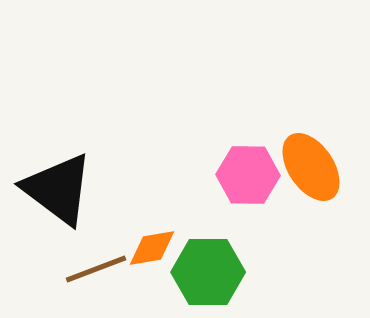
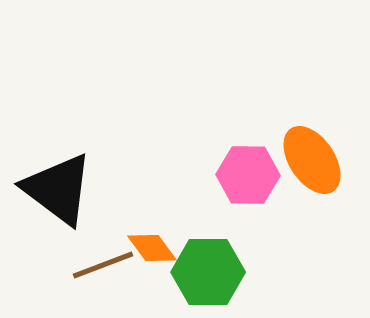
orange ellipse: moved 1 px right, 7 px up
orange diamond: rotated 63 degrees clockwise
brown line: moved 7 px right, 4 px up
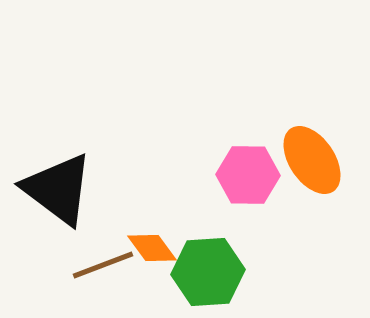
green hexagon: rotated 4 degrees counterclockwise
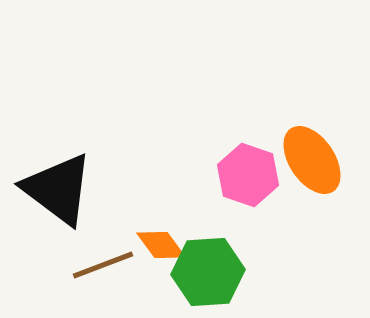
pink hexagon: rotated 18 degrees clockwise
orange diamond: moved 9 px right, 3 px up
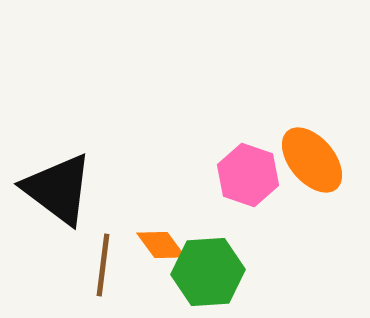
orange ellipse: rotated 6 degrees counterclockwise
brown line: rotated 62 degrees counterclockwise
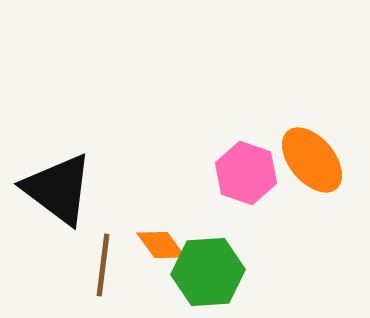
pink hexagon: moved 2 px left, 2 px up
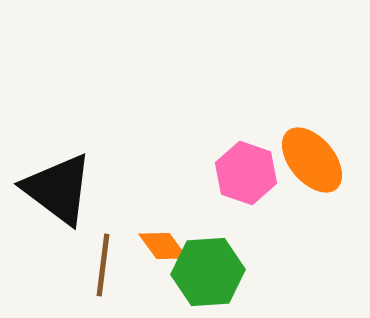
orange diamond: moved 2 px right, 1 px down
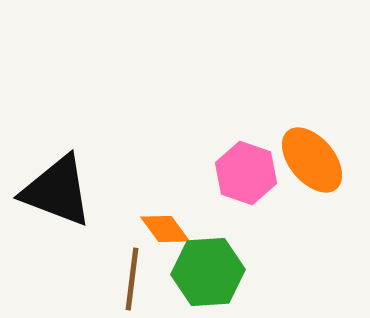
black triangle: moved 1 px left, 2 px down; rotated 16 degrees counterclockwise
orange diamond: moved 2 px right, 17 px up
brown line: moved 29 px right, 14 px down
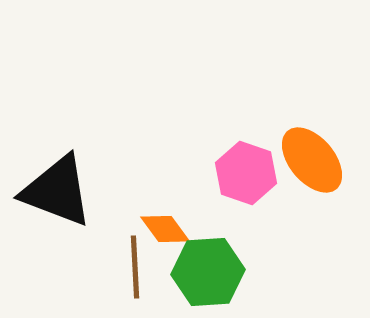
brown line: moved 3 px right, 12 px up; rotated 10 degrees counterclockwise
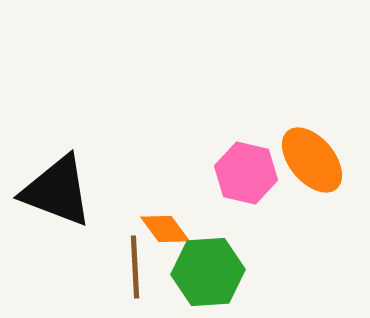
pink hexagon: rotated 6 degrees counterclockwise
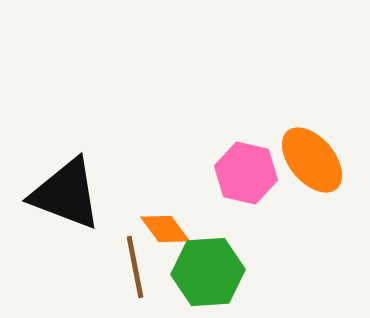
black triangle: moved 9 px right, 3 px down
brown line: rotated 8 degrees counterclockwise
